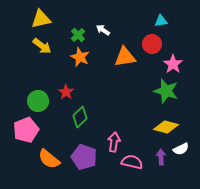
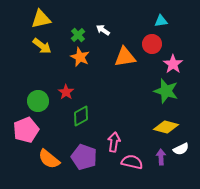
green diamond: moved 1 px right, 1 px up; rotated 15 degrees clockwise
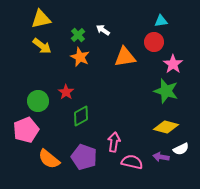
red circle: moved 2 px right, 2 px up
purple arrow: rotated 77 degrees counterclockwise
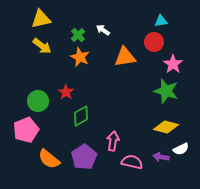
pink arrow: moved 1 px left, 1 px up
purple pentagon: rotated 20 degrees clockwise
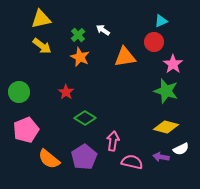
cyan triangle: rotated 16 degrees counterclockwise
green circle: moved 19 px left, 9 px up
green diamond: moved 4 px right, 2 px down; rotated 60 degrees clockwise
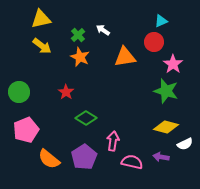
green diamond: moved 1 px right
white semicircle: moved 4 px right, 5 px up
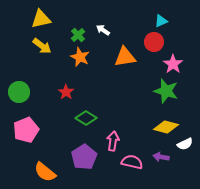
orange semicircle: moved 4 px left, 13 px down
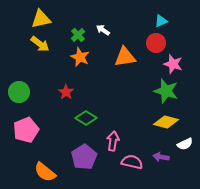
red circle: moved 2 px right, 1 px down
yellow arrow: moved 2 px left, 2 px up
pink star: rotated 18 degrees counterclockwise
yellow diamond: moved 5 px up
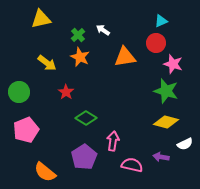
yellow arrow: moved 7 px right, 19 px down
pink semicircle: moved 3 px down
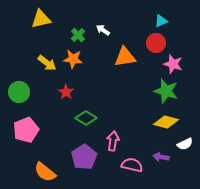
orange star: moved 7 px left, 2 px down; rotated 18 degrees counterclockwise
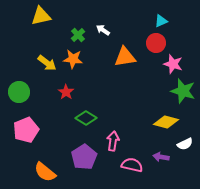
yellow triangle: moved 3 px up
green star: moved 17 px right
